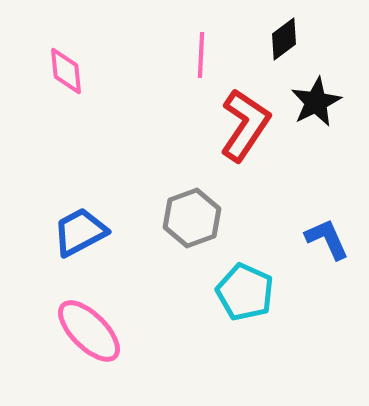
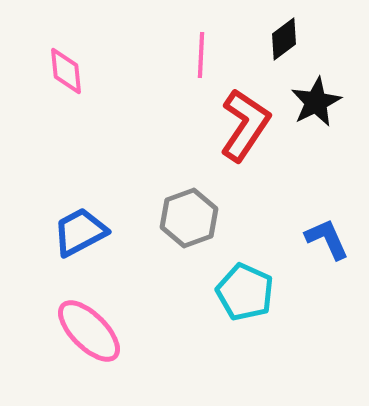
gray hexagon: moved 3 px left
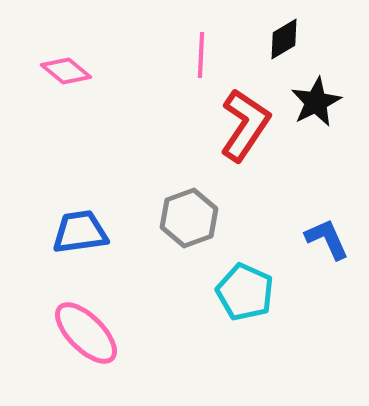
black diamond: rotated 6 degrees clockwise
pink diamond: rotated 45 degrees counterclockwise
blue trapezoid: rotated 20 degrees clockwise
pink ellipse: moved 3 px left, 2 px down
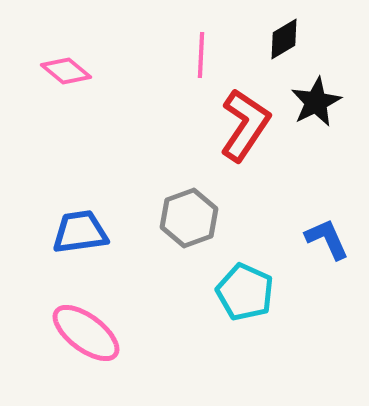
pink ellipse: rotated 8 degrees counterclockwise
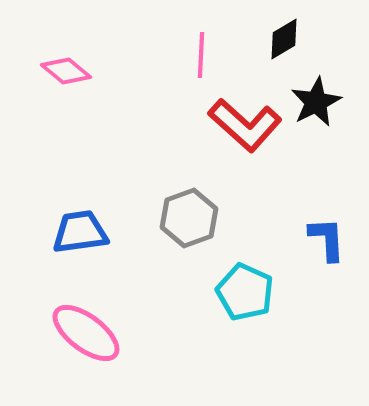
red L-shape: rotated 98 degrees clockwise
blue L-shape: rotated 21 degrees clockwise
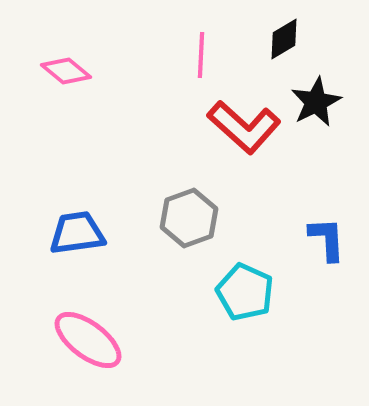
red L-shape: moved 1 px left, 2 px down
blue trapezoid: moved 3 px left, 1 px down
pink ellipse: moved 2 px right, 7 px down
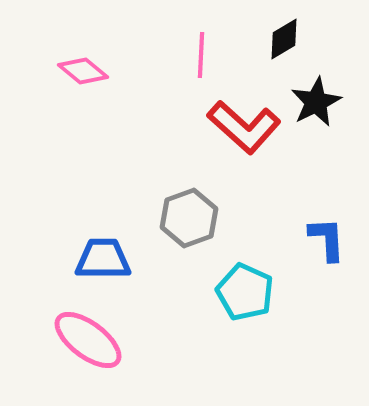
pink diamond: moved 17 px right
blue trapezoid: moved 26 px right, 26 px down; rotated 8 degrees clockwise
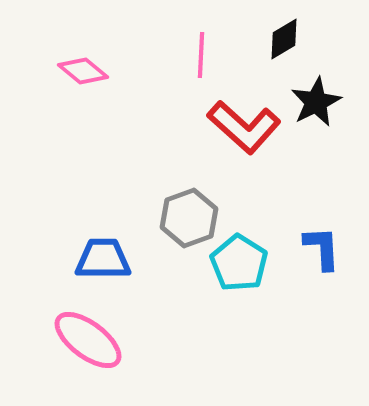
blue L-shape: moved 5 px left, 9 px down
cyan pentagon: moved 6 px left, 29 px up; rotated 8 degrees clockwise
